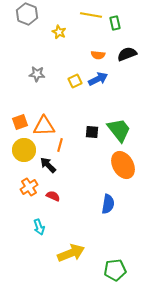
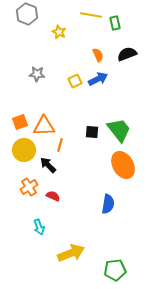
orange semicircle: rotated 120 degrees counterclockwise
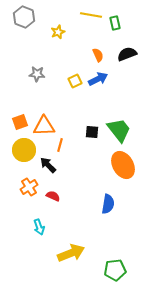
gray hexagon: moved 3 px left, 3 px down
yellow star: moved 1 px left; rotated 24 degrees clockwise
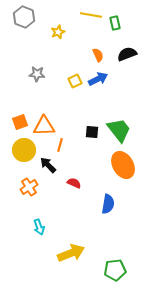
red semicircle: moved 21 px right, 13 px up
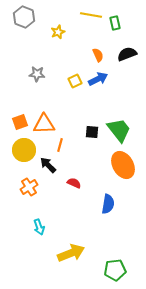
orange triangle: moved 2 px up
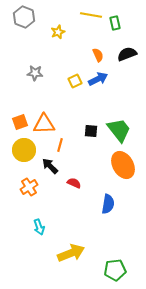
gray star: moved 2 px left, 1 px up
black square: moved 1 px left, 1 px up
black arrow: moved 2 px right, 1 px down
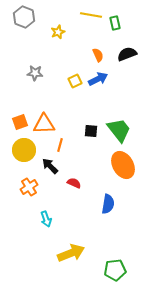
cyan arrow: moved 7 px right, 8 px up
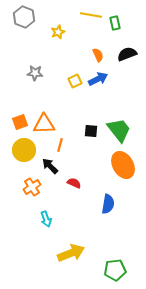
orange cross: moved 3 px right
